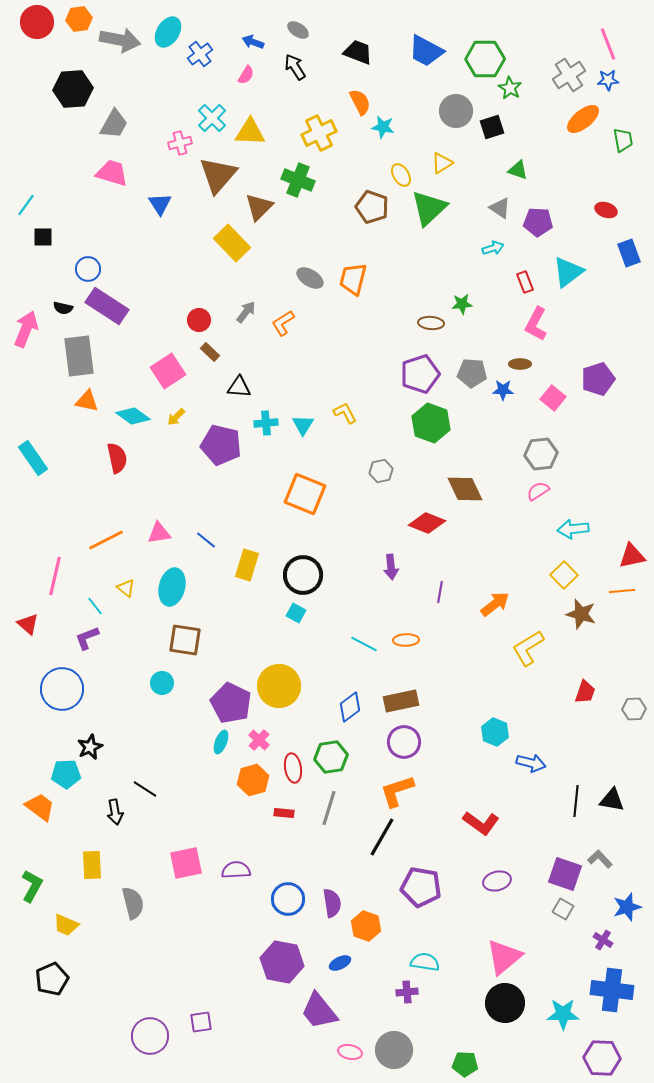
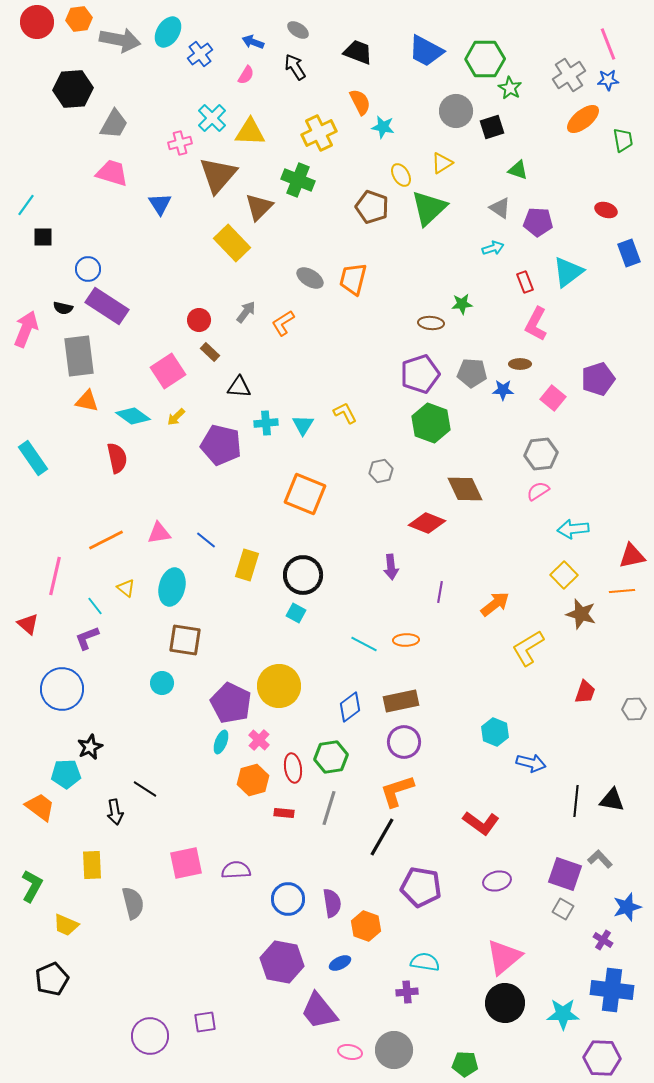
purple square at (201, 1022): moved 4 px right
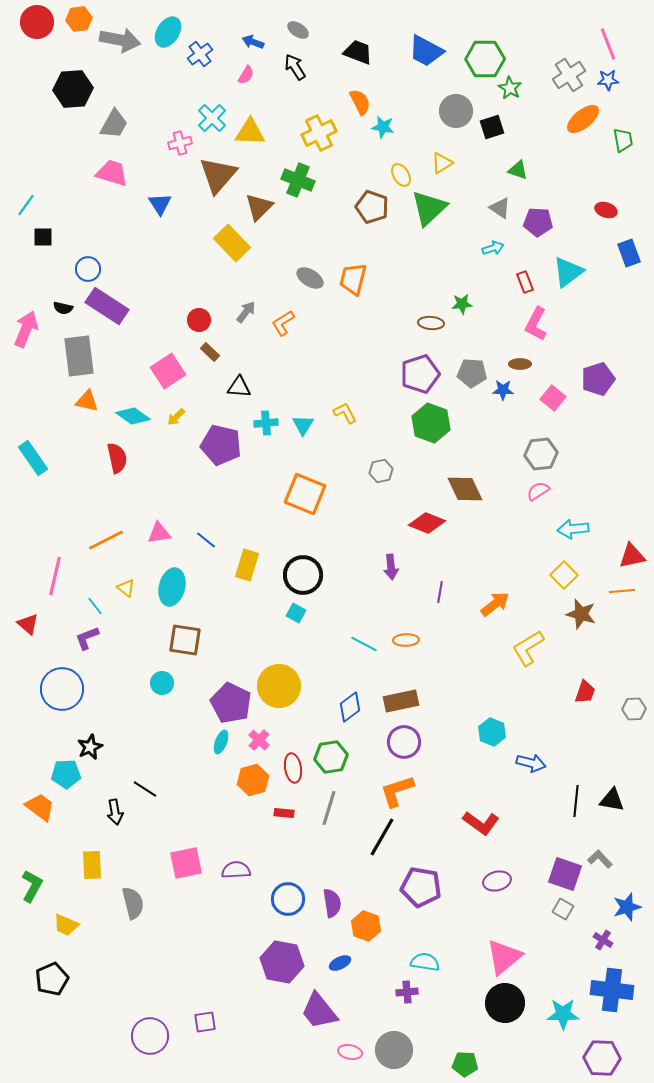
cyan hexagon at (495, 732): moved 3 px left
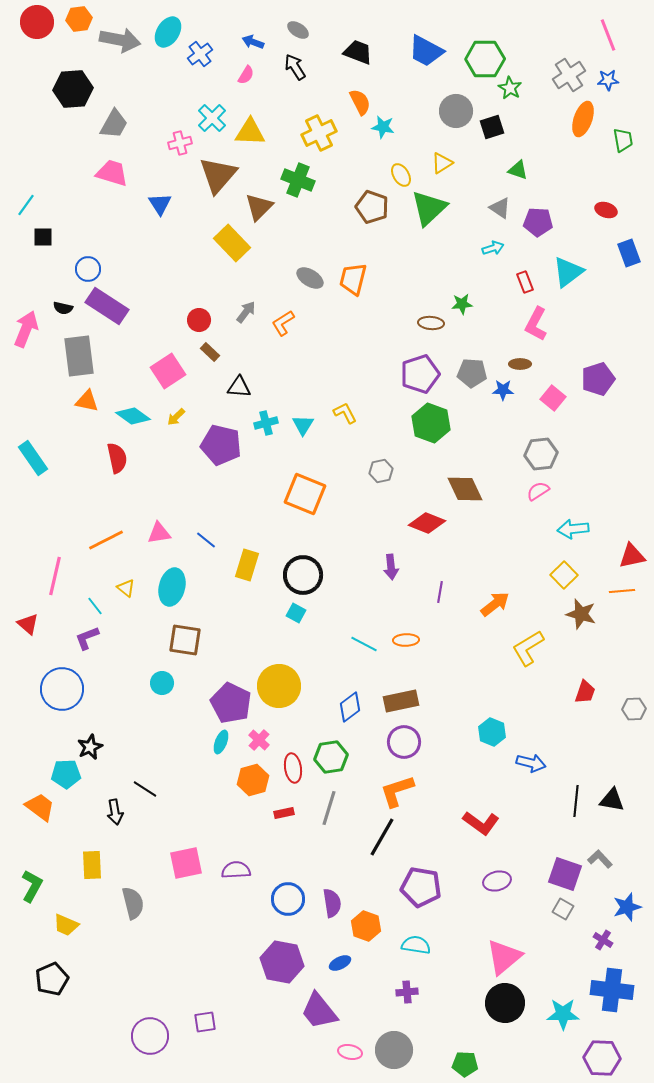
pink line at (608, 44): moved 9 px up
orange ellipse at (583, 119): rotated 32 degrees counterclockwise
cyan cross at (266, 423): rotated 10 degrees counterclockwise
red rectangle at (284, 813): rotated 18 degrees counterclockwise
cyan semicircle at (425, 962): moved 9 px left, 17 px up
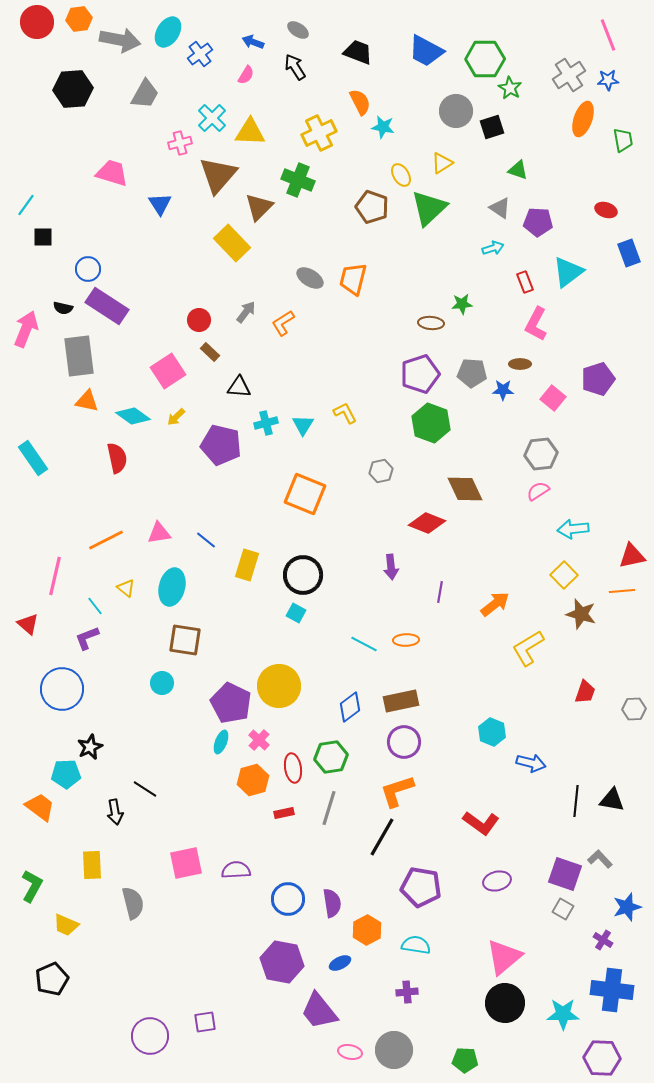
gray trapezoid at (114, 124): moved 31 px right, 30 px up
orange hexagon at (366, 926): moved 1 px right, 4 px down; rotated 12 degrees clockwise
green pentagon at (465, 1064): moved 4 px up
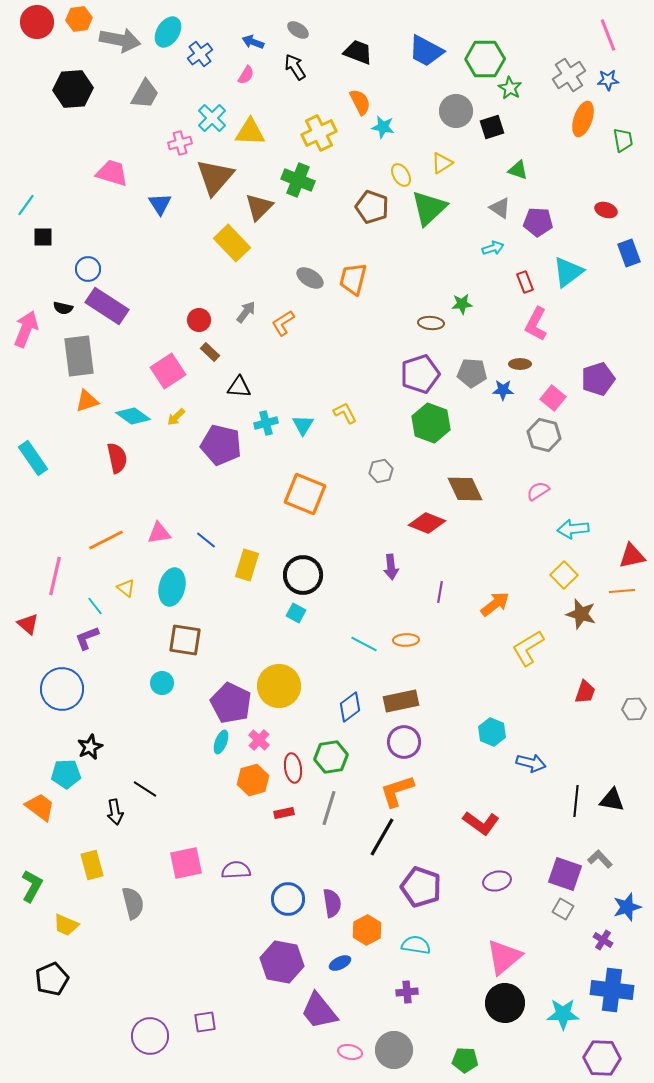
brown triangle at (218, 175): moved 3 px left, 2 px down
orange triangle at (87, 401): rotated 30 degrees counterclockwise
gray hexagon at (541, 454): moved 3 px right, 19 px up; rotated 20 degrees clockwise
yellow rectangle at (92, 865): rotated 12 degrees counterclockwise
purple pentagon at (421, 887): rotated 9 degrees clockwise
